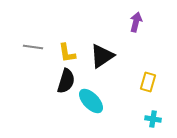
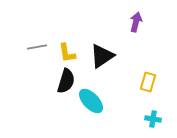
gray line: moved 4 px right; rotated 18 degrees counterclockwise
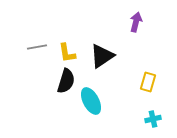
cyan ellipse: rotated 16 degrees clockwise
cyan cross: rotated 21 degrees counterclockwise
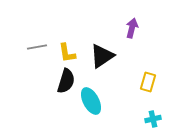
purple arrow: moved 4 px left, 6 px down
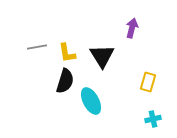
black triangle: rotated 28 degrees counterclockwise
black semicircle: moved 1 px left
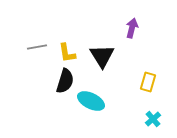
cyan ellipse: rotated 36 degrees counterclockwise
cyan cross: rotated 28 degrees counterclockwise
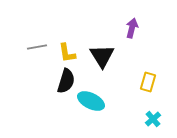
black semicircle: moved 1 px right
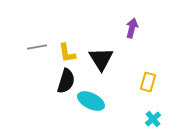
black triangle: moved 1 px left, 3 px down
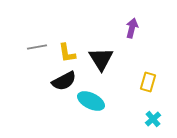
black semicircle: moved 2 px left; rotated 45 degrees clockwise
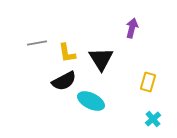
gray line: moved 4 px up
